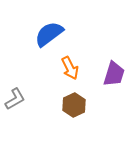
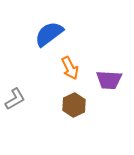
purple trapezoid: moved 5 px left, 6 px down; rotated 76 degrees clockwise
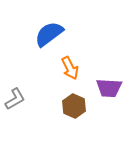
purple trapezoid: moved 8 px down
brown hexagon: moved 1 px down; rotated 10 degrees counterclockwise
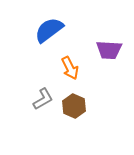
blue semicircle: moved 4 px up
purple trapezoid: moved 38 px up
gray L-shape: moved 28 px right
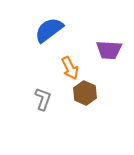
gray L-shape: rotated 40 degrees counterclockwise
brown hexagon: moved 11 px right, 13 px up
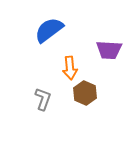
orange arrow: rotated 20 degrees clockwise
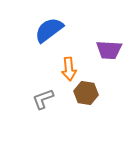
orange arrow: moved 1 px left, 1 px down
brown hexagon: moved 1 px right; rotated 15 degrees counterclockwise
gray L-shape: rotated 130 degrees counterclockwise
